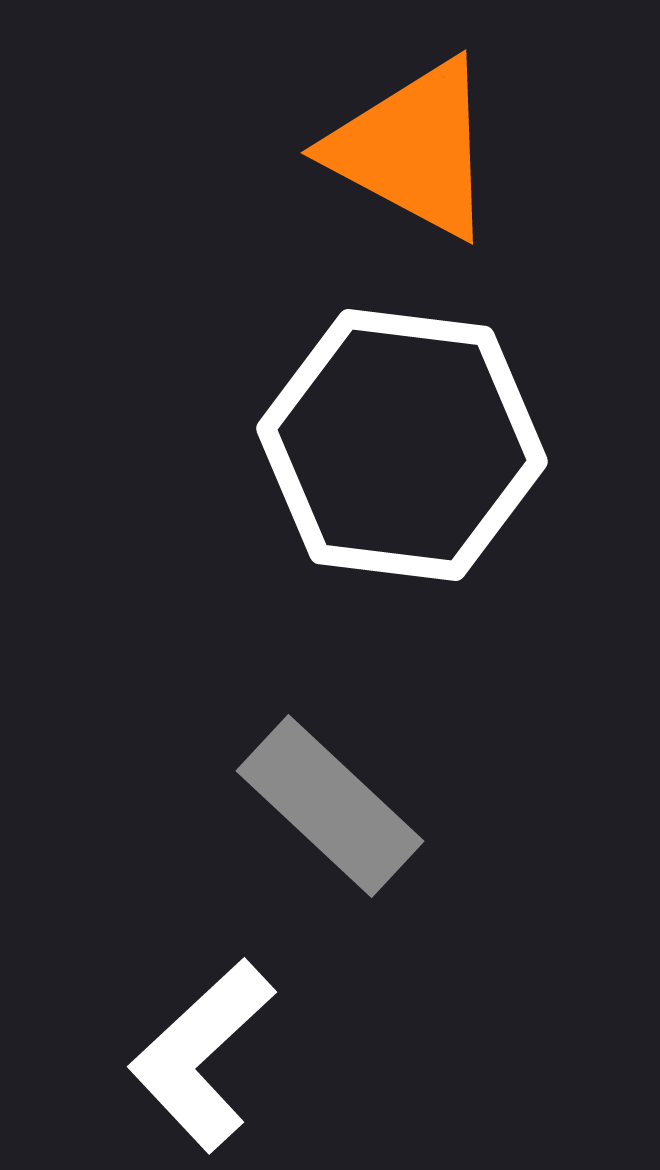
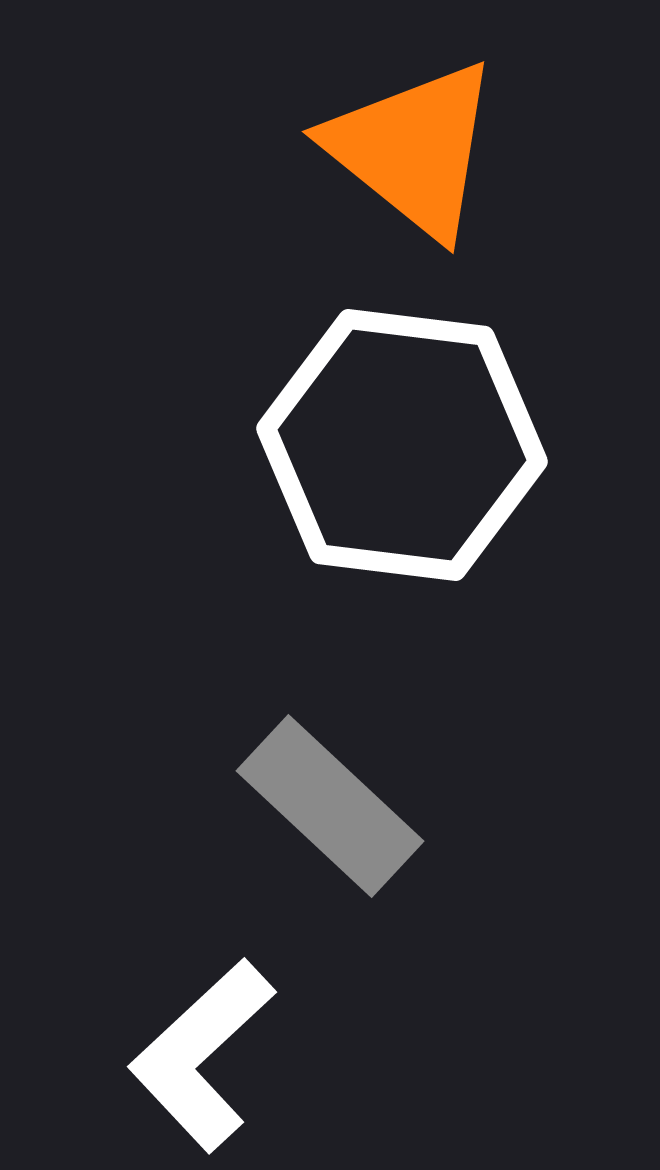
orange triangle: rotated 11 degrees clockwise
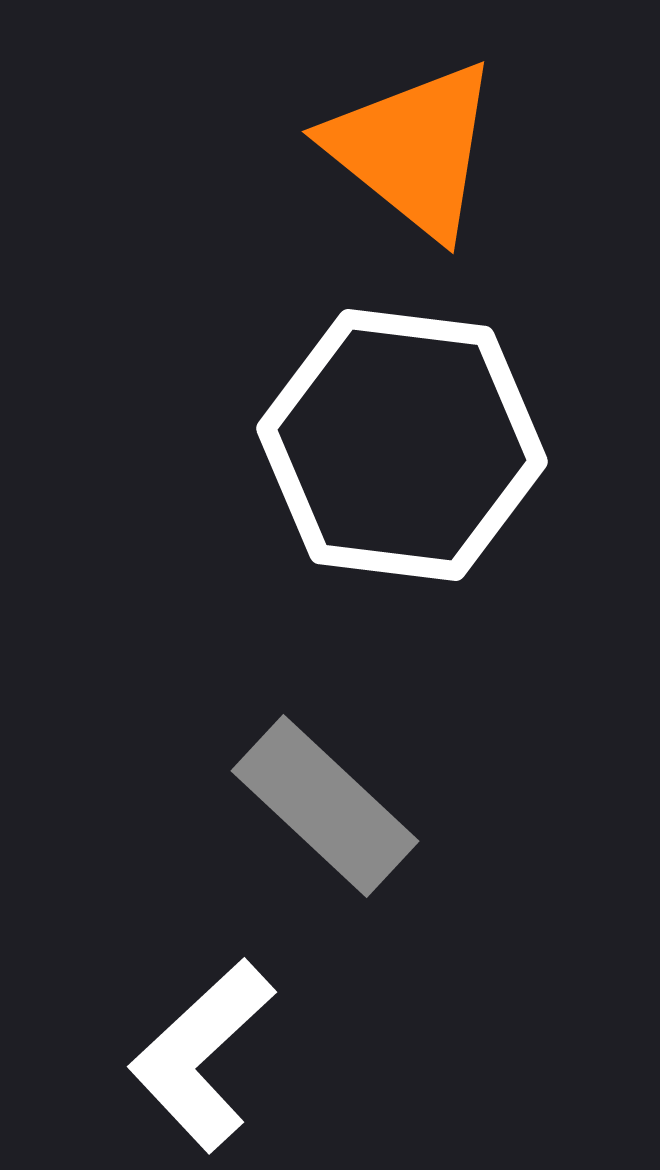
gray rectangle: moved 5 px left
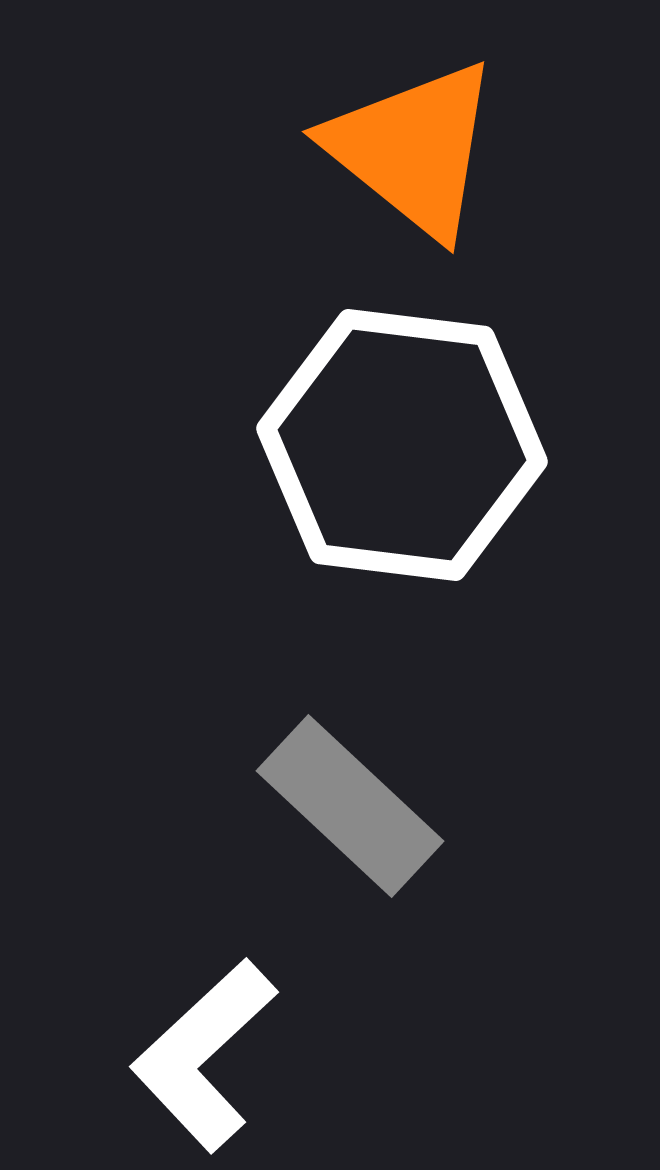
gray rectangle: moved 25 px right
white L-shape: moved 2 px right
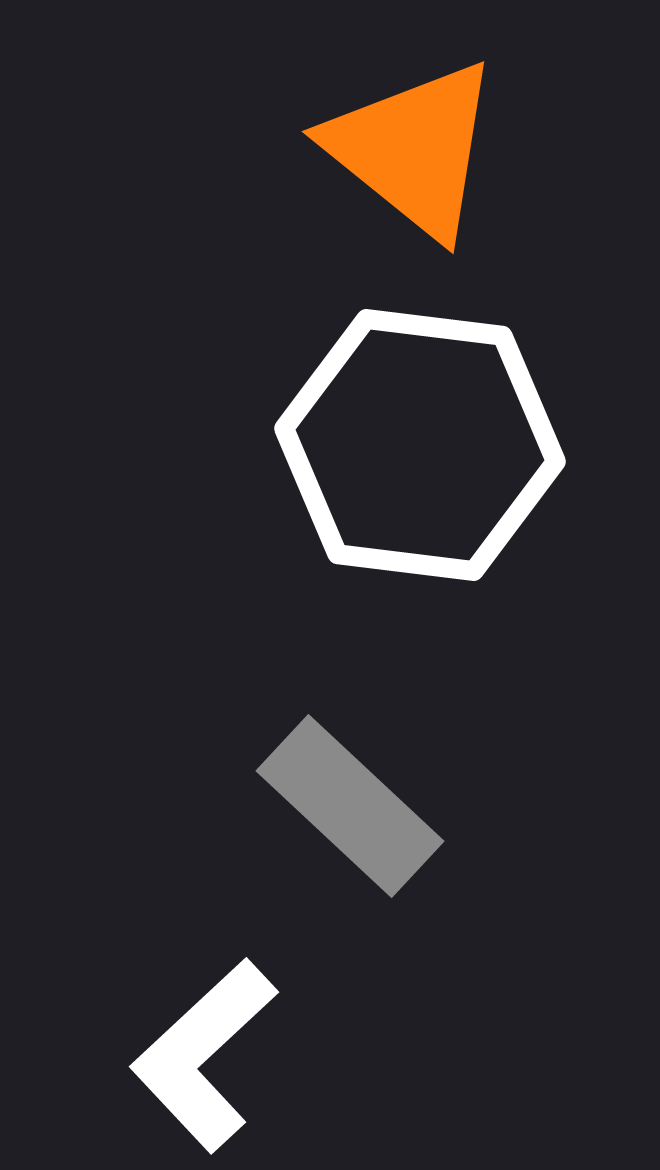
white hexagon: moved 18 px right
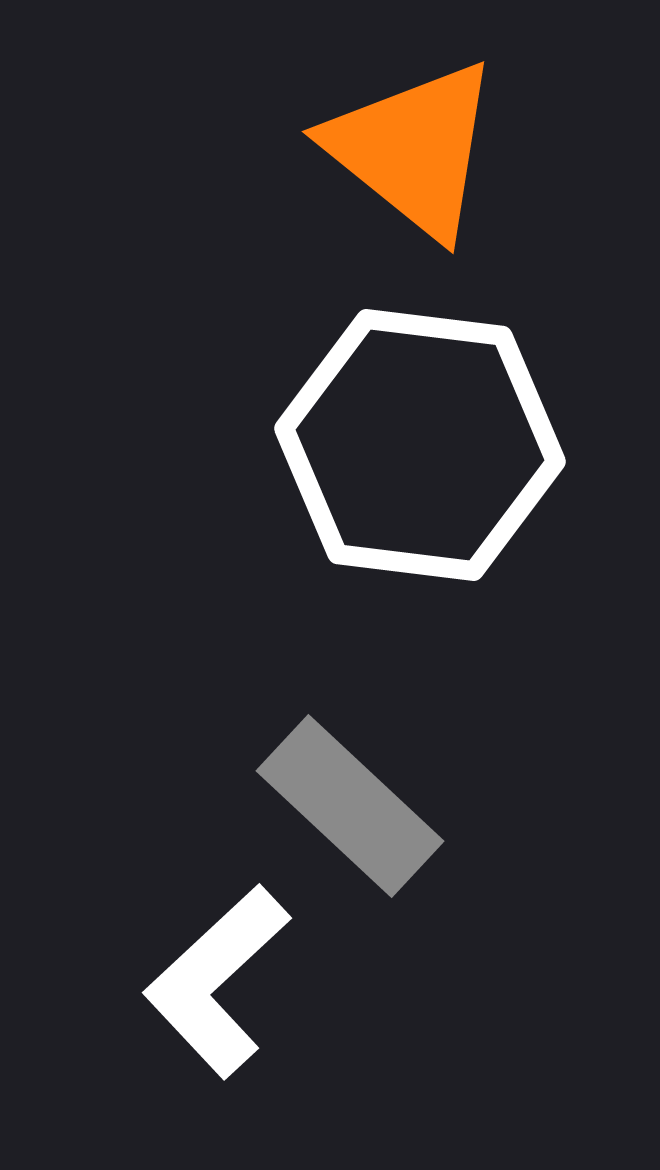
white L-shape: moved 13 px right, 74 px up
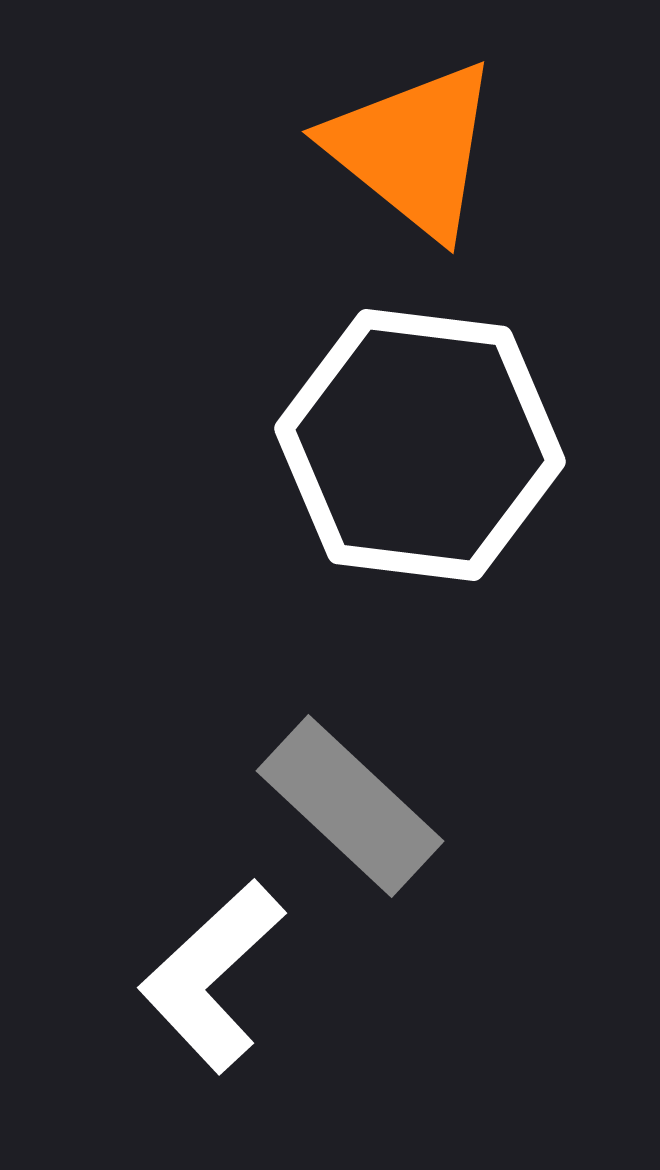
white L-shape: moved 5 px left, 5 px up
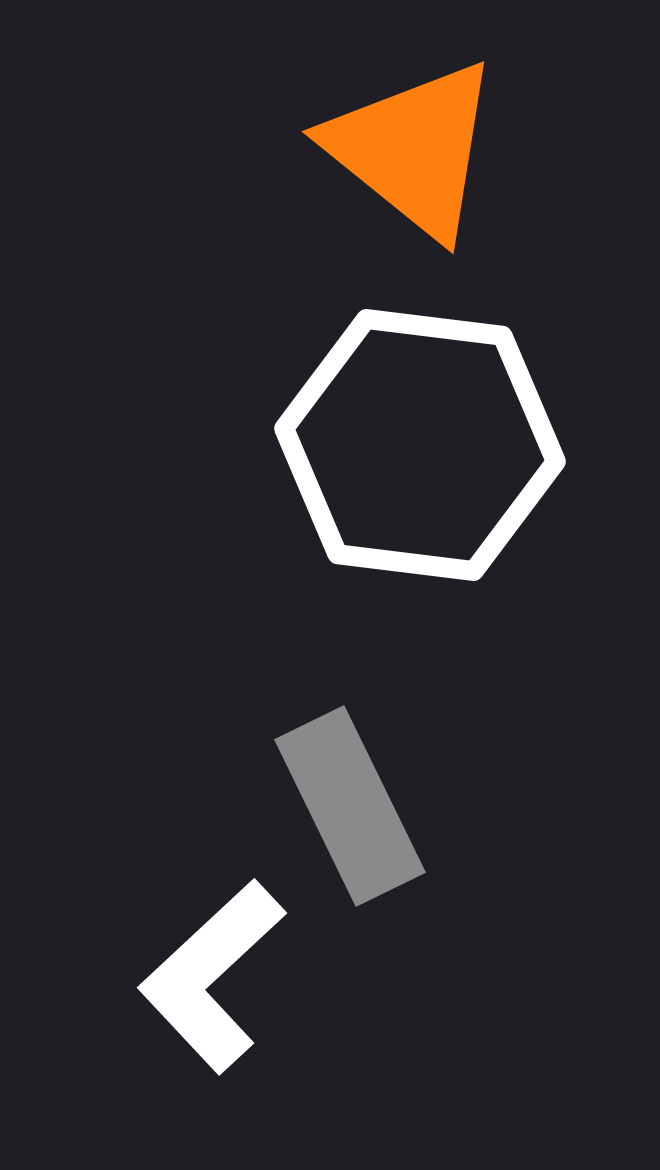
gray rectangle: rotated 21 degrees clockwise
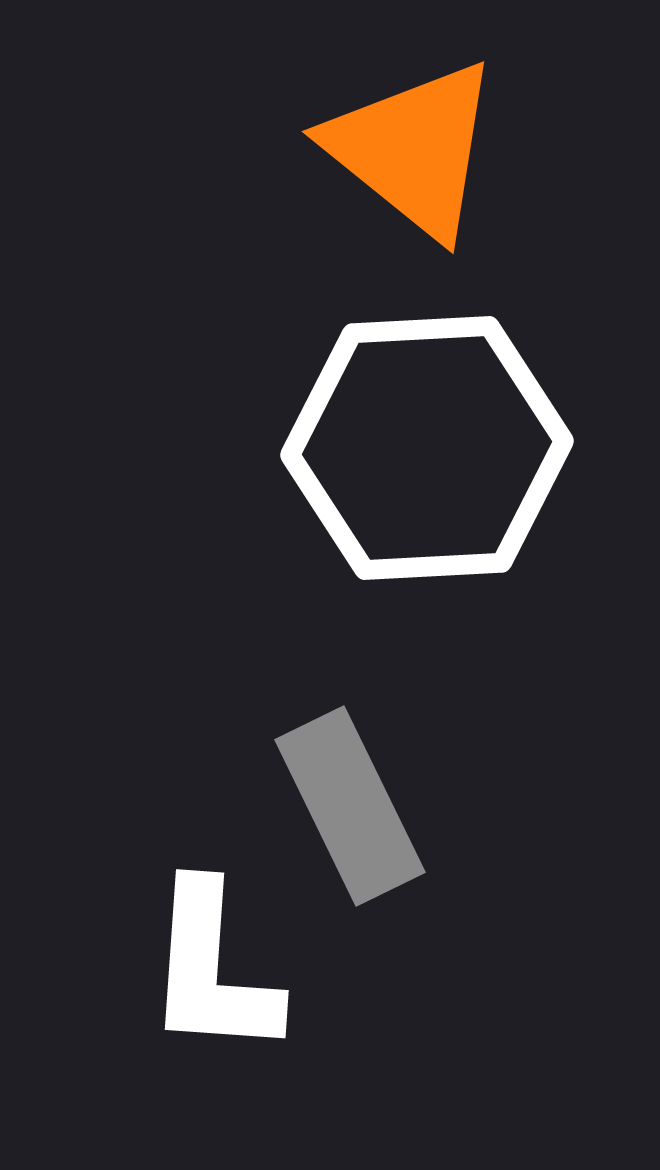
white hexagon: moved 7 px right, 3 px down; rotated 10 degrees counterclockwise
white L-shape: moved 6 px up; rotated 43 degrees counterclockwise
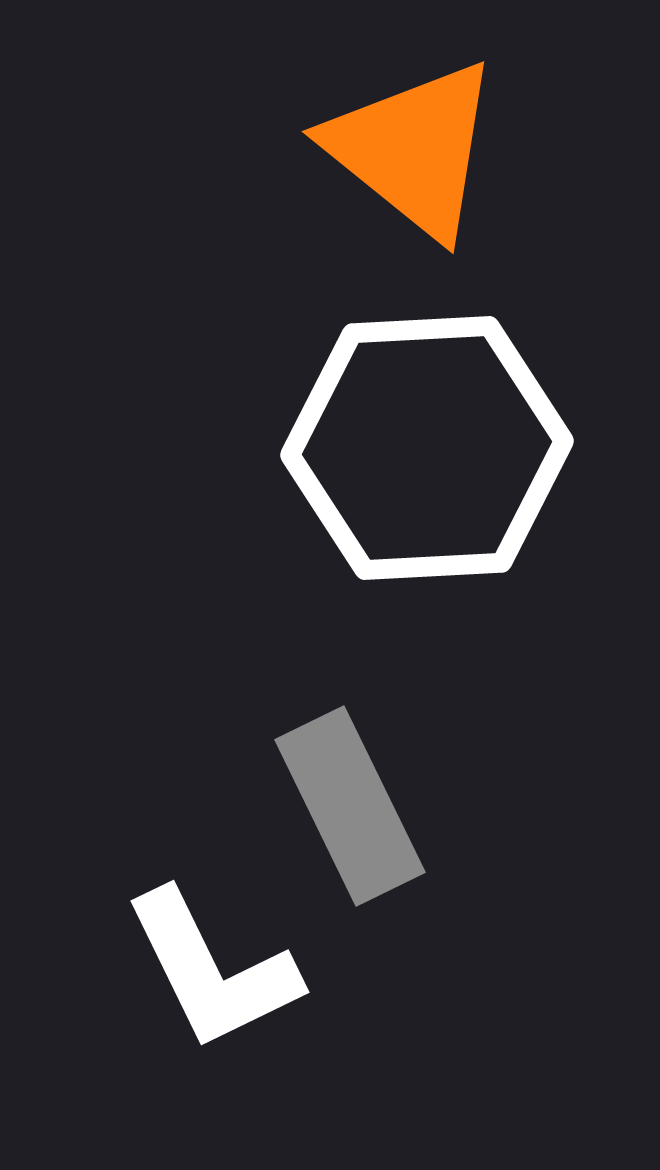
white L-shape: rotated 30 degrees counterclockwise
